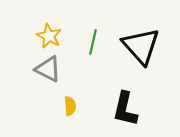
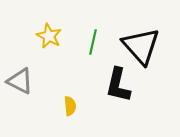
gray triangle: moved 28 px left, 12 px down
black L-shape: moved 7 px left, 24 px up
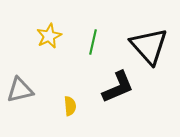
yellow star: rotated 20 degrees clockwise
black triangle: moved 8 px right
gray triangle: moved 9 px down; rotated 40 degrees counterclockwise
black L-shape: moved 2 px down; rotated 126 degrees counterclockwise
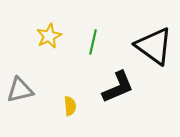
black triangle: moved 5 px right; rotated 12 degrees counterclockwise
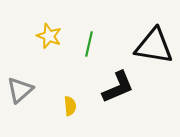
yellow star: rotated 25 degrees counterclockwise
green line: moved 4 px left, 2 px down
black triangle: rotated 27 degrees counterclockwise
gray triangle: rotated 28 degrees counterclockwise
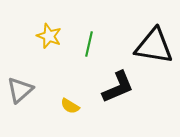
yellow semicircle: rotated 126 degrees clockwise
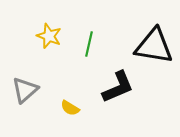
gray triangle: moved 5 px right
yellow semicircle: moved 2 px down
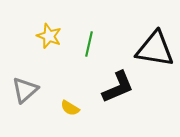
black triangle: moved 1 px right, 3 px down
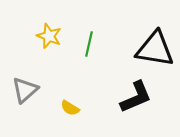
black L-shape: moved 18 px right, 10 px down
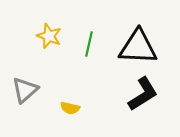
black triangle: moved 17 px left, 2 px up; rotated 6 degrees counterclockwise
black L-shape: moved 7 px right, 3 px up; rotated 9 degrees counterclockwise
yellow semicircle: rotated 18 degrees counterclockwise
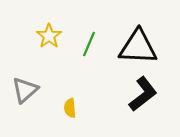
yellow star: rotated 15 degrees clockwise
green line: rotated 10 degrees clockwise
black L-shape: rotated 6 degrees counterclockwise
yellow semicircle: rotated 72 degrees clockwise
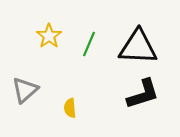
black L-shape: rotated 21 degrees clockwise
